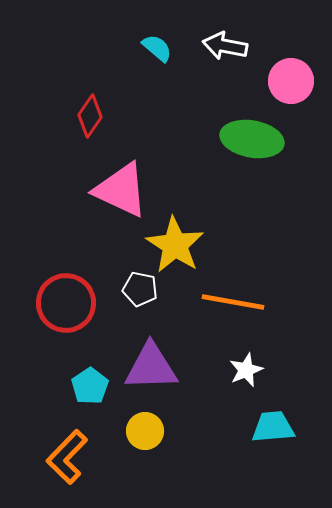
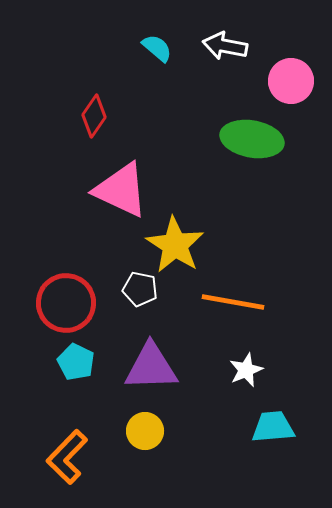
red diamond: moved 4 px right
cyan pentagon: moved 14 px left, 24 px up; rotated 12 degrees counterclockwise
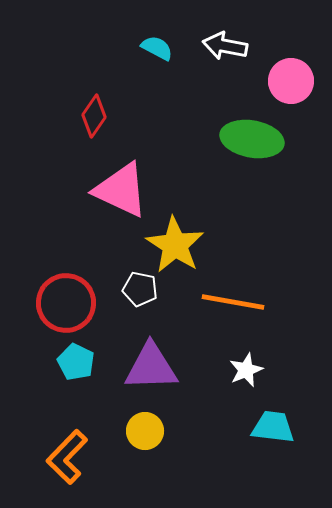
cyan semicircle: rotated 12 degrees counterclockwise
cyan trapezoid: rotated 12 degrees clockwise
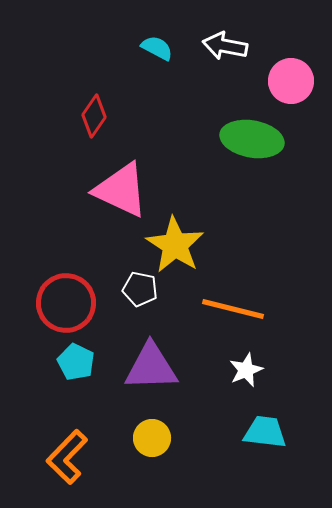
orange line: moved 7 px down; rotated 4 degrees clockwise
cyan trapezoid: moved 8 px left, 5 px down
yellow circle: moved 7 px right, 7 px down
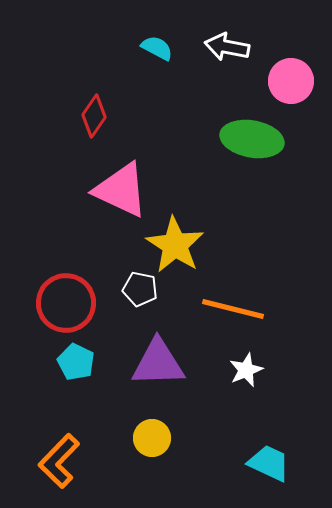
white arrow: moved 2 px right, 1 px down
purple triangle: moved 7 px right, 4 px up
cyan trapezoid: moved 4 px right, 31 px down; rotated 18 degrees clockwise
orange L-shape: moved 8 px left, 4 px down
